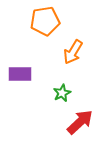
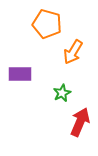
orange pentagon: moved 2 px right, 3 px down; rotated 24 degrees clockwise
red arrow: rotated 24 degrees counterclockwise
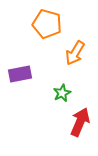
orange arrow: moved 2 px right, 1 px down
purple rectangle: rotated 10 degrees counterclockwise
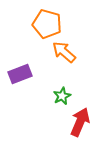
orange arrow: moved 11 px left, 1 px up; rotated 100 degrees clockwise
purple rectangle: rotated 10 degrees counterclockwise
green star: moved 3 px down
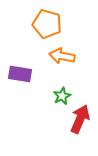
orange arrow: moved 2 px left, 4 px down; rotated 30 degrees counterclockwise
purple rectangle: rotated 30 degrees clockwise
red arrow: moved 3 px up
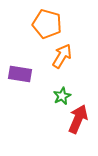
orange arrow: rotated 110 degrees clockwise
red arrow: moved 2 px left
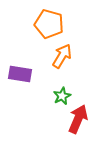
orange pentagon: moved 2 px right
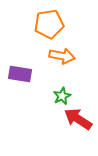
orange pentagon: rotated 24 degrees counterclockwise
orange arrow: rotated 70 degrees clockwise
red arrow: rotated 80 degrees counterclockwise
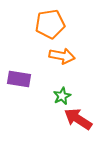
orange pentagon: moved 1 px right
purple rectangle: moved 1 px left, 5 px down
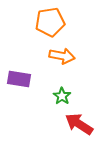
orange pentagon: moved 2 px up
green star: rotated 12 degrees counterclockwise
red arrow: moved 1 px right, 5 px down
